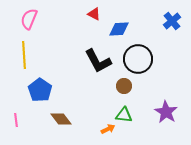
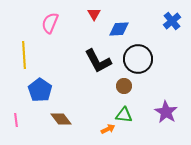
red triangle: rotated 32 degrees clockwise
pink semicircle: moved 21 px right, 4 px down
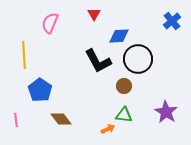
blue diamond: moved 7 px down
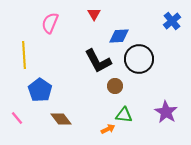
black circle: moved 1 px right
brown circle: moved 9 px left
pink line: moved 1 px right, 2 px up; rotated 32 degrees counterclockwise
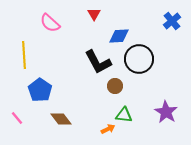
pink semicircle: rotated 70 degrees counterclockwise
black L-shape: moved 1 px down
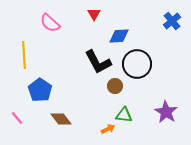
black circle: moved 2 px left, 5 px down
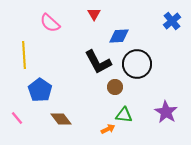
brown circle: moved 1 px down
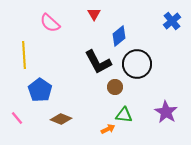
blue diamond: rotated 35 degrees counterclockwise
brown diamond: rotated 30 degrees counterclockwise
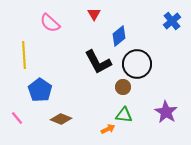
brown circle: moved 8 px right
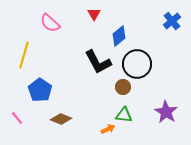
yellow line: rotated 20 degrees clockwise
